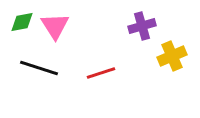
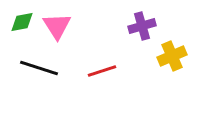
pink triangle: moved 2 px right
red line: moved 1 px right, 2 px up
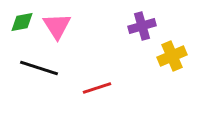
red line: moved 5 px left, 17 px down
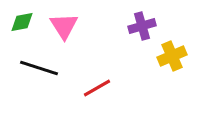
pink triangle: moved 7 px right
red line: rotated 12 degrees counterclockwise
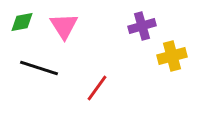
yellow cross: rotated 8 degrees clockwise
red line: rotated 24 degrees counterclockwise
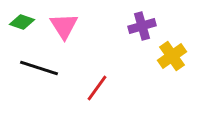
green diamond: rotated 30 degrees clockwise
yellow cross: rotated 20 degrees counterclockwise
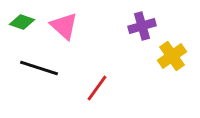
pink triangle: rotated 16 degrees counterclockwise
